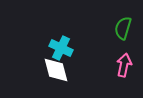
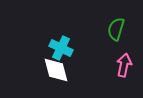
green semicircle: moved 7 px left, 1 px down
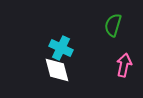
green semicircle: moved 3 px left, 4 px up
white diamond: moved 1 px right
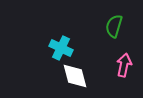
green semicircle: moved 1 px right, 1 px down
white diamond: moved 18 px right, 6 px down
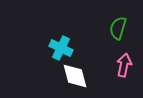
green semicircle: moved 4 px right, 2 px down
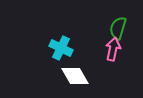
pink arrow: moved 11 px left, 16 px up
white diamond: rotated 16 degrees counterclockwise
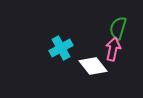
cyan cross: rotated 35 degrees clockwise
white diamond: moved 18 px right, 10 px up; rotated 8 degrees counterclockwise
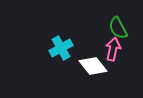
green semicircle: rotated 45 degrees counterclockwise
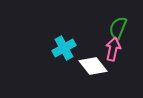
green semicircle: rotated 50 degrees clockwise
cyan cross: moved 3 px right
